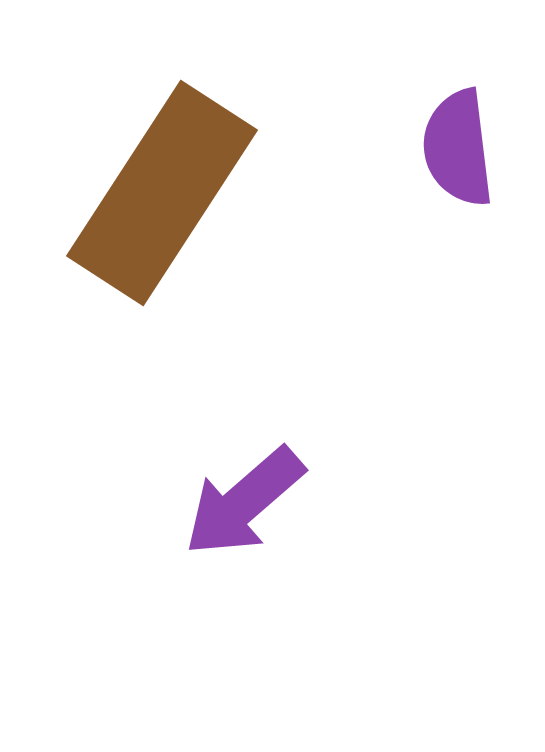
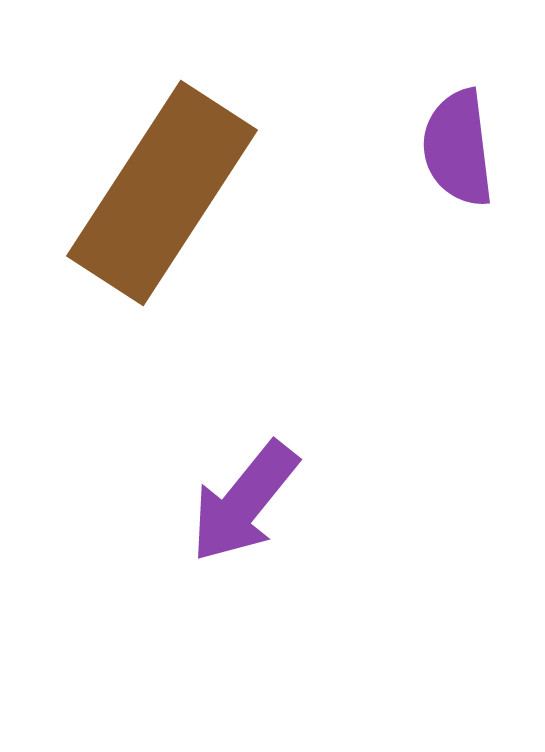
purple arrow: rotated 10 degrees counterclockwise
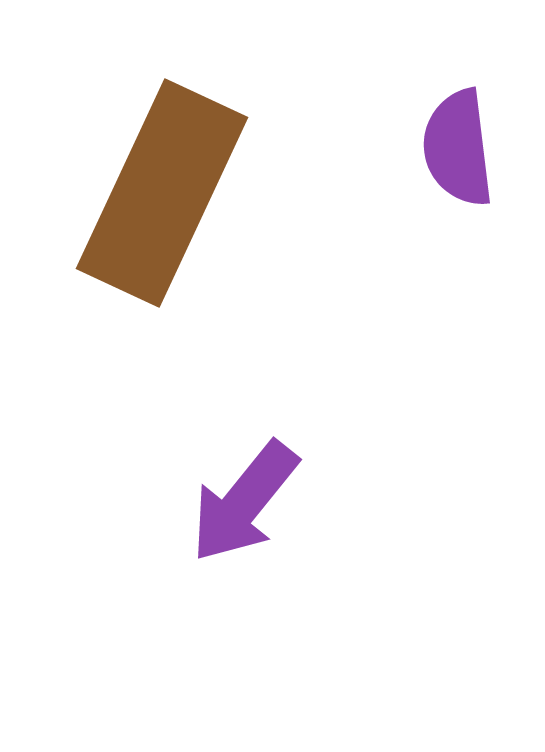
brown rectangle: rotated 8 degrees counterclockwise
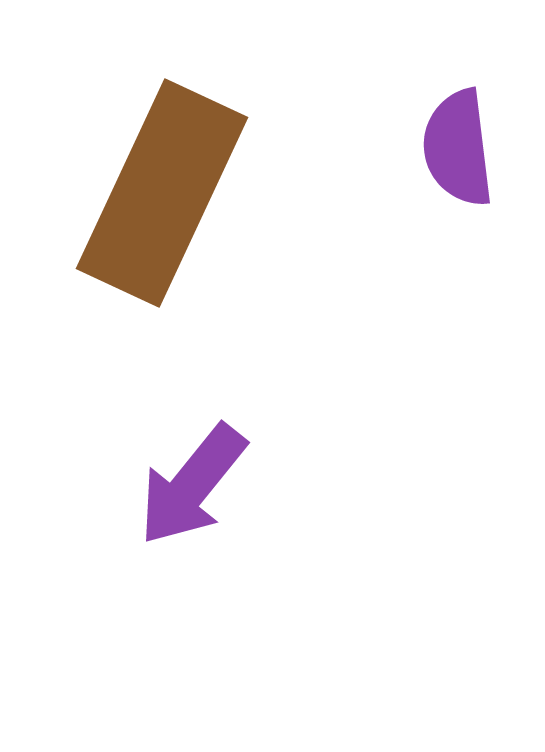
purple arrow: moved 52 px left, 17 px up
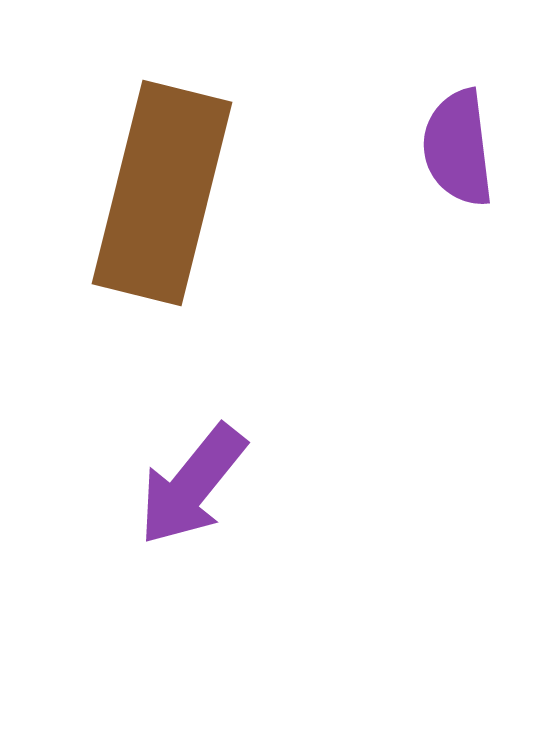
brown rectangle: rotated 11 degrees counterclockwise
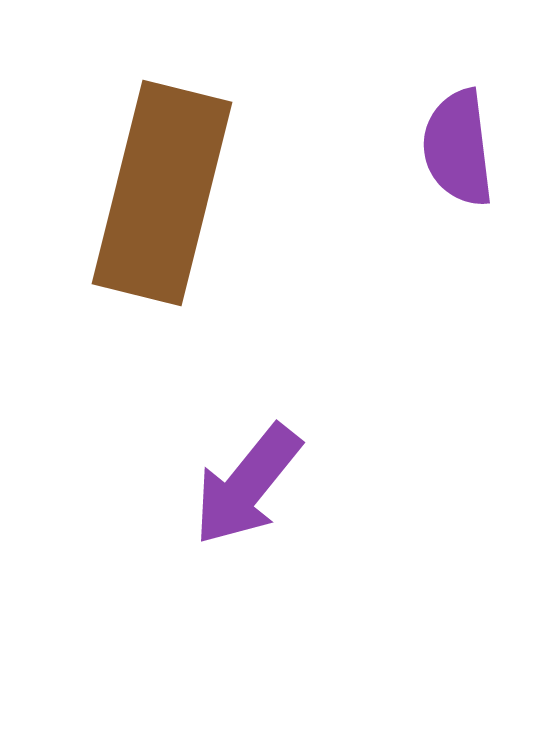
purple arrow: moved 55 px right
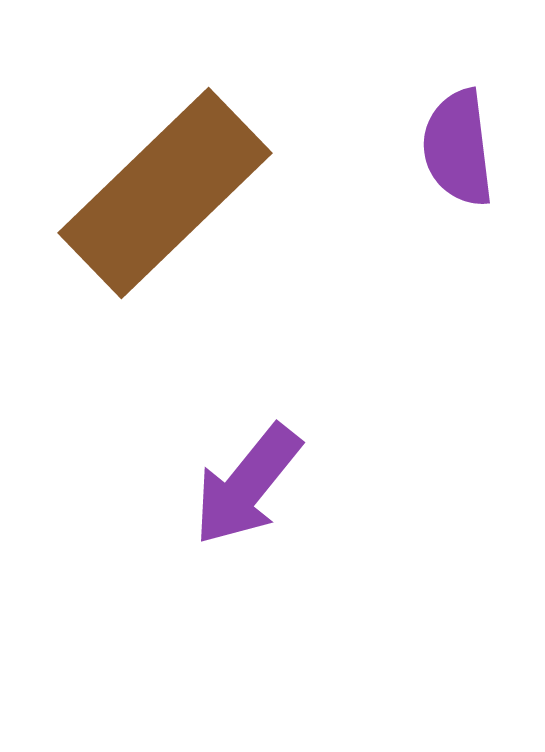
brown rectangle: moved 3 px right; rotated 32 degrees clockwise
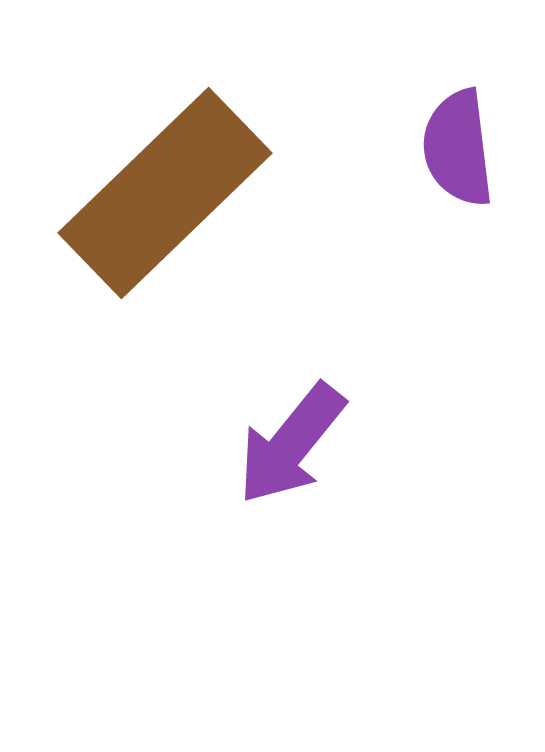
purple arrow: moved 44 px right, 41 px up
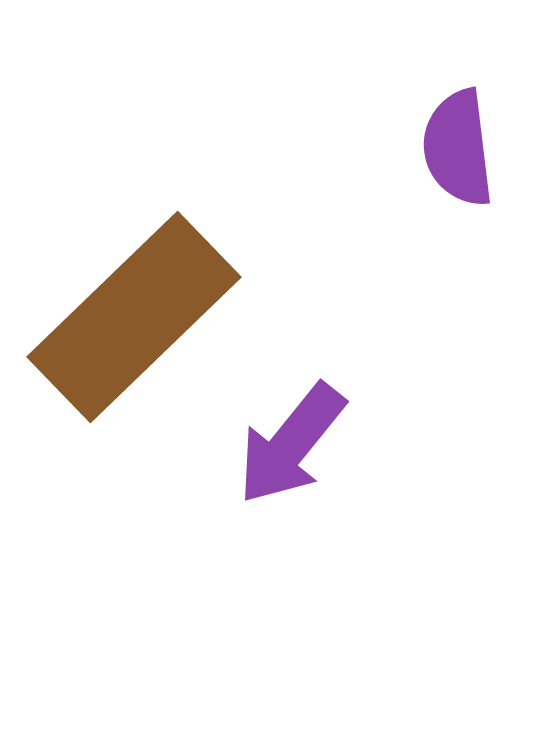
brown rectangle: moved 31 px left, 124 px down
